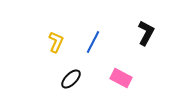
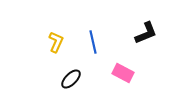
black L-shape: rotated 40 degrees clockwise
blue line: rotated 40 degrees counterclockwise
pink rectangle: moved 2 px right, 5 px up
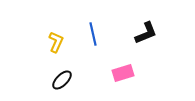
blue line: moved 8 px up
pink rectangle: rotated 45 degrees counterclockwise
black ellipse: moved 9 px left, 1 px down
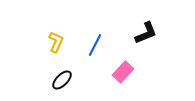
blue line: moved 2 px right, 11 px down; rotated 40 degrees clockwise
pink rectangle: moved 1 px up; rotated 30 degrees counterclockwise
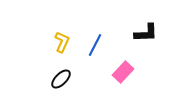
black L-shape: rotated 20 degrees clockwise
yellow L-shape: moved 6 px right
black ellipse: moved 1 px left, 1 px up
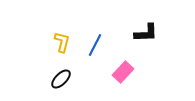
yellow L-shape: rotated 10 degrees counterclockwise
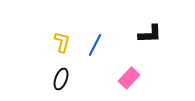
black L-shape: moved 4 px right, 1 px down
pink rectangle: moved 6 px right, 6 px down
black ellipse: rotated 25 degrees counterclockwise
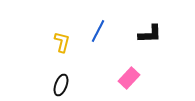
blue line: moved 3 px right, 14 px up
black ellipse: moved 6 px down
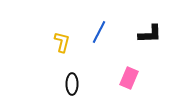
blue line: moved 1 px right, 1 px down
pink rectangle: rotated 20 degrees counterclockwise
black ellipse: moved 11 px right, 1 px up; rotated 20 degrees counterclockwise
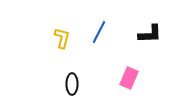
yellow L-shape: moved 4 px up
